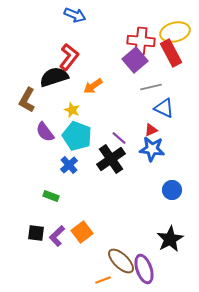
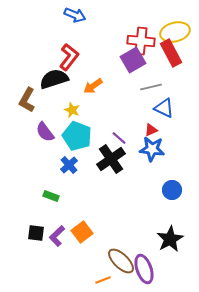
purple square: moved 2 px left; rotated 10 degrees clockwise
black semicircle: moved 2 px down
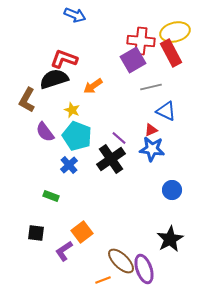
red L-shape: moved 5 px left, 2 px down; rotated 108 degrees counterclockwise
blue triangle: moved 2 px right, 3 px down
purple L-shape: moved 7 px right, 15 px down; rotated 10 degrees clockwise
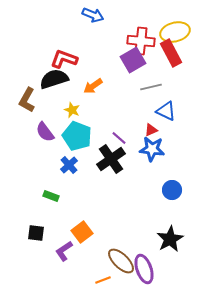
blue arrow: moved 18 px right
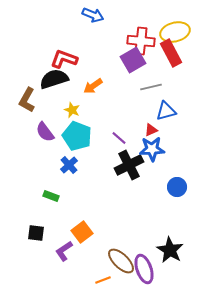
blue triangle: rotated 40 degrees counterclockwise
blue star: rotated 10 degrees counterclockwise
black cross: moved 18 px right, 6 px down; rotated 8 degrees clockwise
blue circle: moved 5 px right, 3 px up
black star: moved 11 px down; rotated 12 degrees counterclockwise
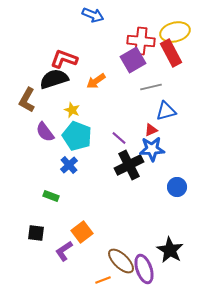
orange arrow: moved 3 px right, 5 px up
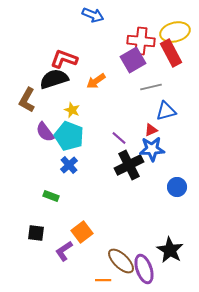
cyan pentagon: moved 8 px left
orange line: rotated 21 degrees clockwise
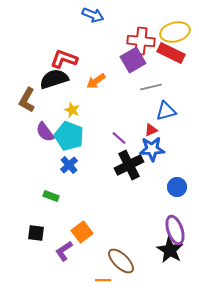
red rectangle: rotated 36 degrees counterclockwise
purple ellipse: moved 31 px right, 39 px up
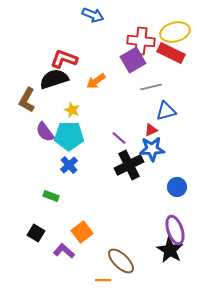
cyan pentagon: rotated 20 degrees counterclockwise
black square: rotated 24 degrees clockwise
purple L-shape: rotated 75 degrees clockwise
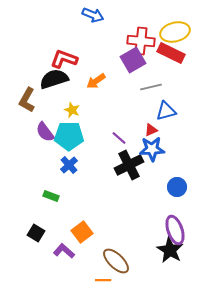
brown ellipse: moved 5 px left
